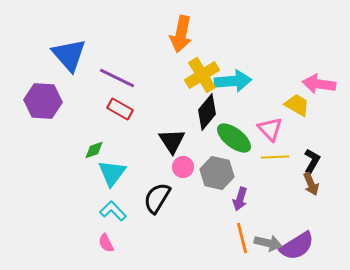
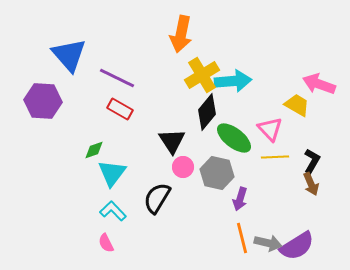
pink arrow: rotated 12 degrees clockwise
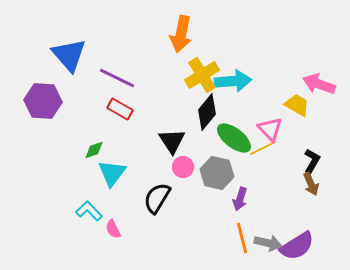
yellow line: moved 12 px left, 9 px up; rotated 24 degrees counterclockwise
cyan L-shape: moved 24 px left
pink semicircle: moved 7 px right, 14 px up
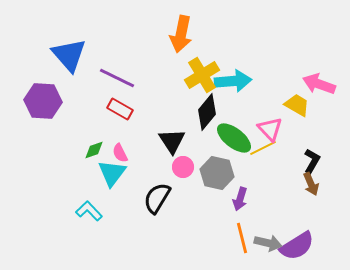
pink semicircle: moved 7 px right, 76 px up
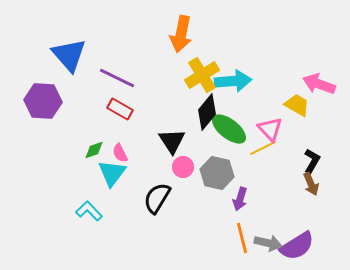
green ellipse: moved 5 px left, 9 px up
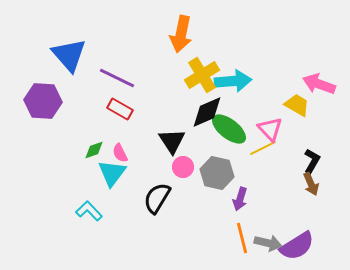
black diamond: rotated 27 degrees clockwise
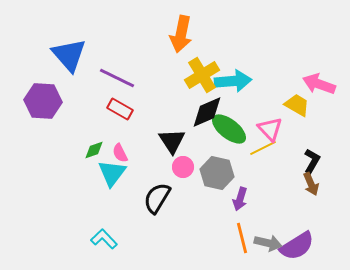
cyan L-shape: moved 15 px right, 28 px down
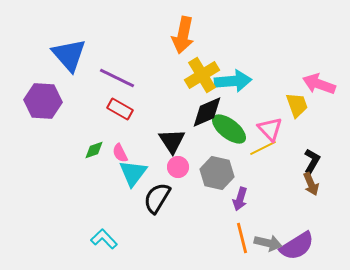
orange arrow: moved 2 px right, 1 px down
yellow trapezoid: rotated 40 degrees clockwise
pink circle: moved 5 px left
cyan triangle: moved 21 px right
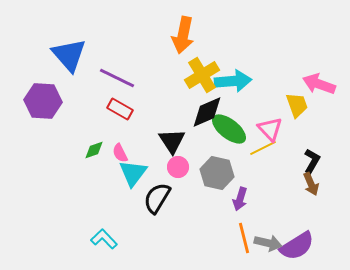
orange line: moved 2 px right
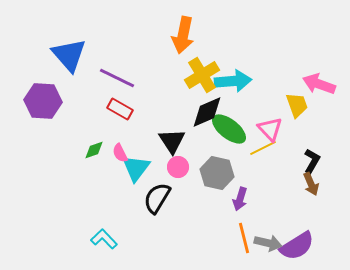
cyan triangle: moved 3 px right, 5 px up
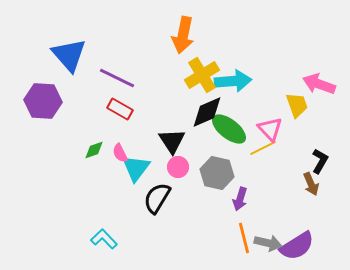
black L-shape: moved 8 px right
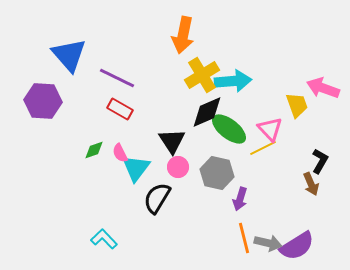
pink arrow: moved 4 px right, 4 px down
